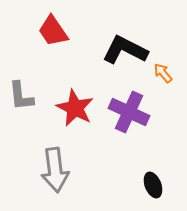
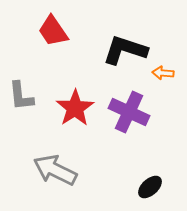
black L-shape: rotated 9 degrees counterclockwise
orange arrow: rotated 45 degrees counterclockwise
red star: rotated 12 degrees clockwise
gray arrow: rotated 123 degrees clockwise
black ellipse: moved 3 px left, 2 px down; rotated 70 degrees clockwise
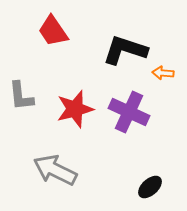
red star: moved 1 px down; rotated 18 degrees clockwise
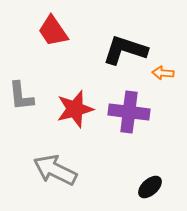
purple cross: rotated 18 degrees counterclockwise
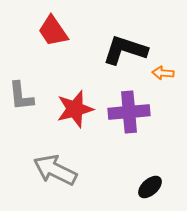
purple cross: rotated 12 degrees counterclockwise
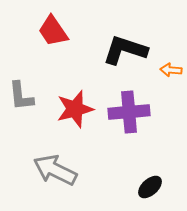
orange arrow: moved 8 px right, 3 px up
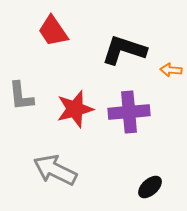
black L-shape: moved 1 px left
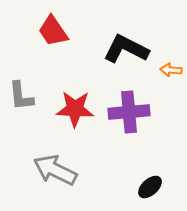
black L-shape: moved 2 px right, 1 px up; rotated 9 degrees clockwise
red star: rotated 18 degrees clockwise
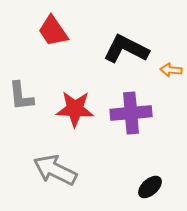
purple cross: moved 2 px right, 1 px down
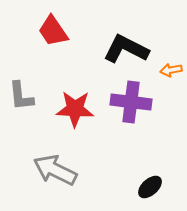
orange arrow: rotated 15 degrees counterclockwise
purple cross: moved 11 px up; rotated 12 degrees clockwise
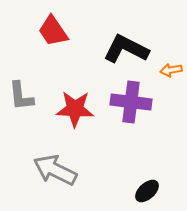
black ellipse: moved 3 px left, 4 px down
